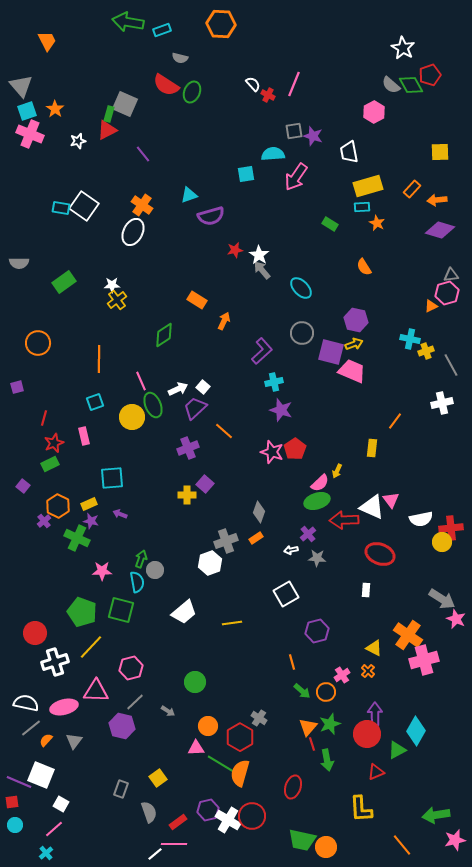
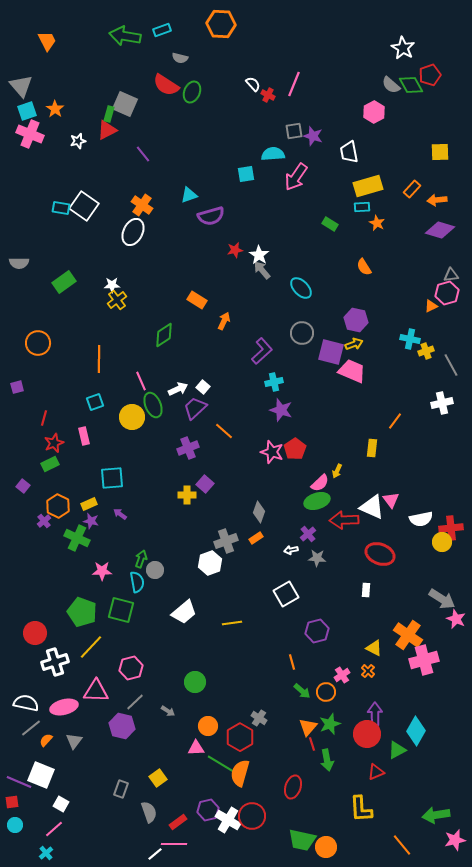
green arrow at (128, 22): moved 3 px left, 14 px down
purple arrow at (120, 514): rotated 16 degrees clockwise
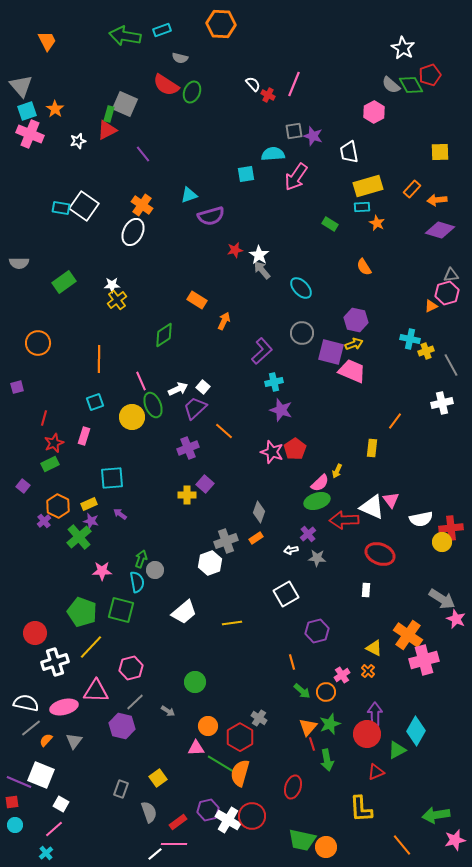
pink rectangle at (84, 436): rotated 30 degrees clockwise
green cross at (77, 538): moved 2 px right, 1 px up; rotated 25 degrees clockwise
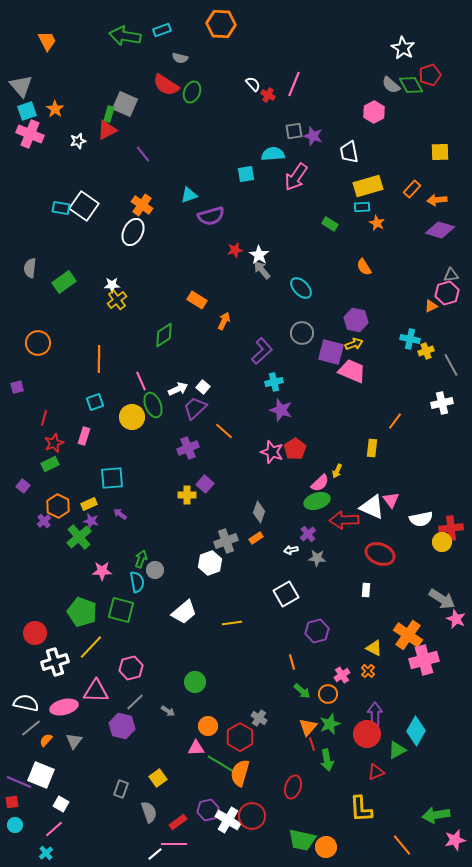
gray semicircle at (19, 263): moved 11 px right, 5 px down; rotated 96 degrees clockwise
orange circle at (326, 692): moved 2 px right, 2 px down
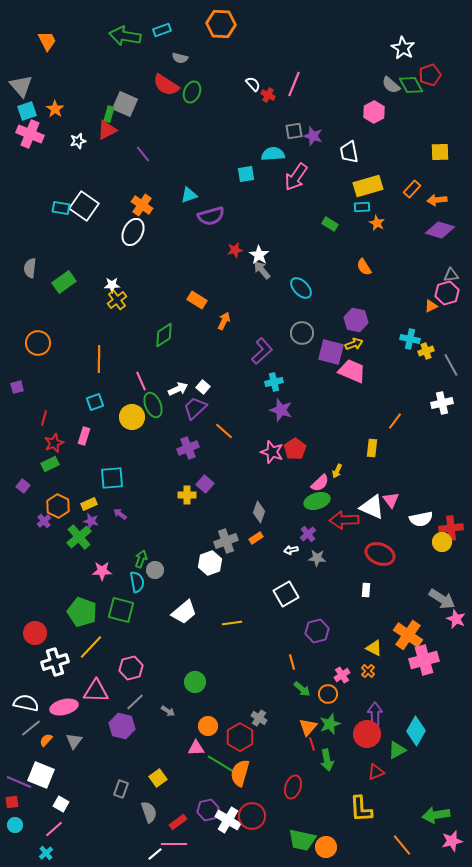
green arrow at (302, 691): moved 2 px up
pink star at (455, 840): moved 3 px left, 1 px down
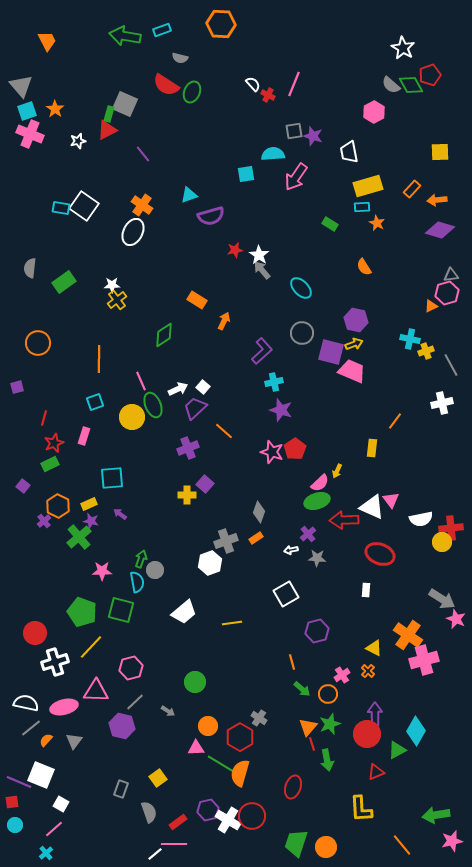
green trapezoid at (302, 840): moved 6 px left, 3 px down; rotated 96 degrees clockwise
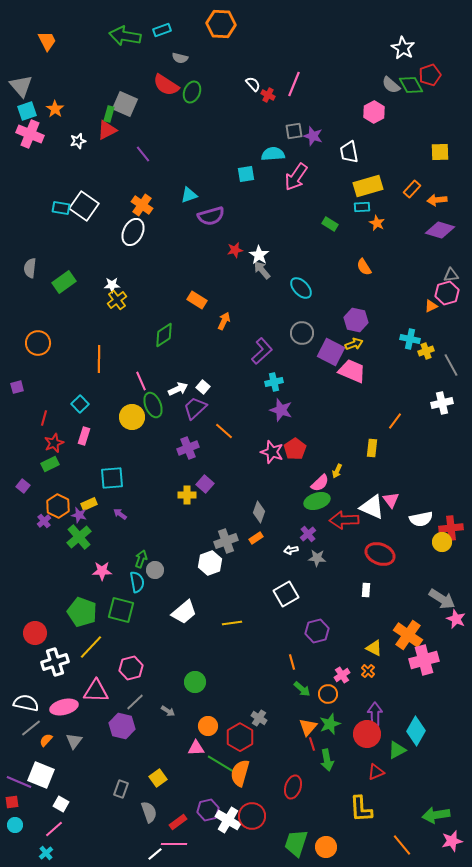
purple square at (331, 352): rotated 12 degrees clockwise
cyan square at (95, 402): moved 15 px left, 2 px down; rotated 24 degrees counterclockwise
purple star at (91, 521): moved 12 px left, 6 px up
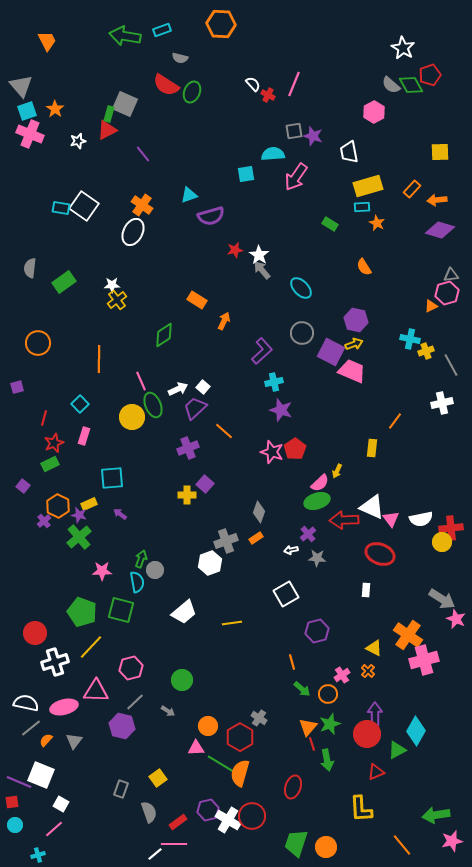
pink triangle at (391, 500): moved 19 px down
green circle at (195, 682): moved 13 px left, 2 px up
cyan cross at (46, 853): moved 8 px left, 2 px down; rotated 24 degrees clockwise
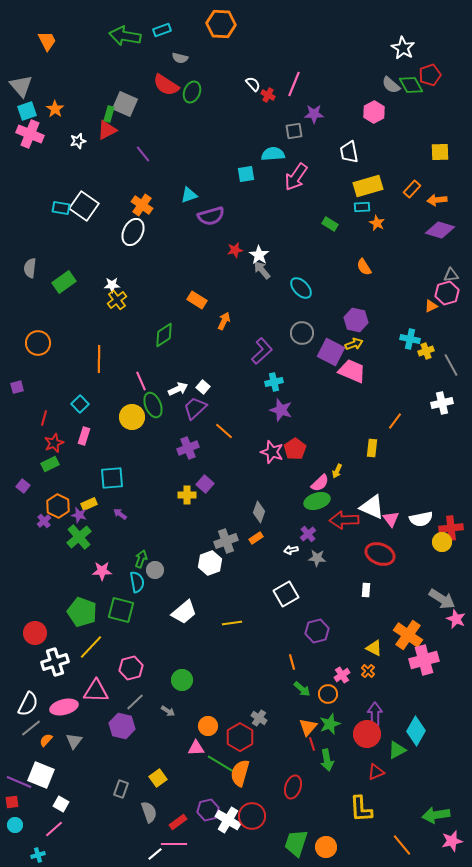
purple star at (313, 136): moved 1 px right, 22 px up; rotated 18 degrees counterclockwise
white semicircle at (26, 703): moved 2 px right, 1 px down; rotated 105 degrees clockwise
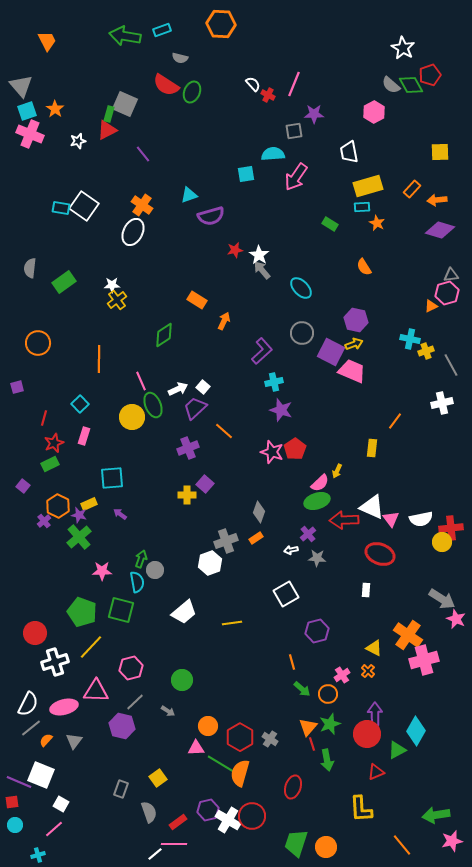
gray cross at (259, 718): moved 11 px right, 21 px down
